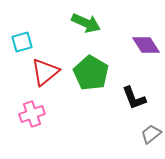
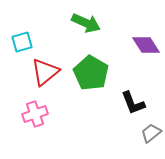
black L-shape: moved 1 px left, 5 px down
pink cross: moved 3 px right
gray trapezoid: moved 1 px up
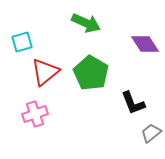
purple diamond: moved 1 px left, 1 px up
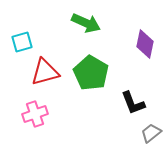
purple diamond: rotated 44 degrees clockwise
red triangle: rotated 24 degrees clockwise
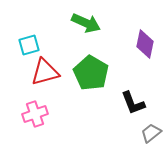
cyan square: moved 7 px right, 3 px down
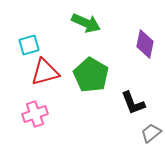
green pentagon: moved 2 px down
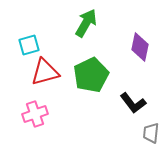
green arrow: rotated 84 degrees counterclockwise
purple diamond: moved 5 px left, 3 px down
green pentagon: rotated 16 degrees clockwise
black L-shape: rotated 16 degrees counterclockwise
gray trapezoid: rotated 45 degrees counterclockwise
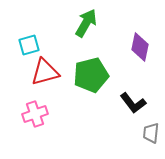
green pentagon: rotated 12 degrees clockwise
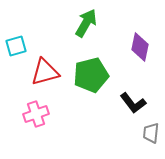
cyan square: moved 13 px left, 1 px down
pink cross: moved 1 px right
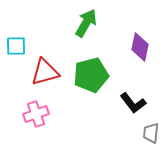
cyan square: rotated 15 degrees clockwise
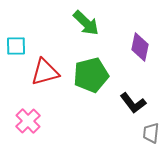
green arrow: rotated 104 degrees clockwise
pink cross: moved 8 px left, 7 px down; rotated 25 degrees counterclockwise
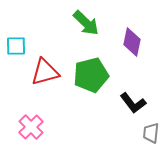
purple diamond: moved 8 px left, 5 px up
pink cross: moved 3 px right, 6 px down
